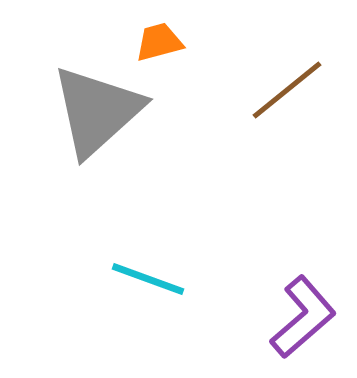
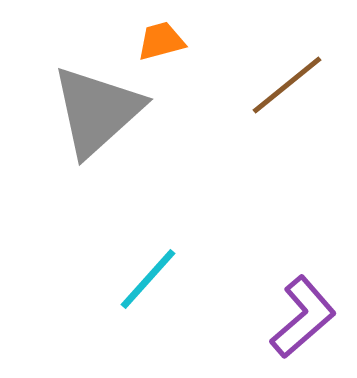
orange trapezoid: moved 2 px right, 1 px up
brown line: moved 5 px up
cyan line: rotated 68 degrees counterclockwise
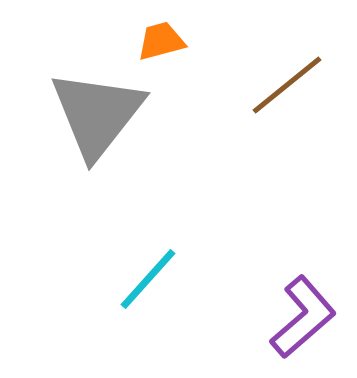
gray triangle: moved 3 px down; rotated 10 degrees counterclockwise
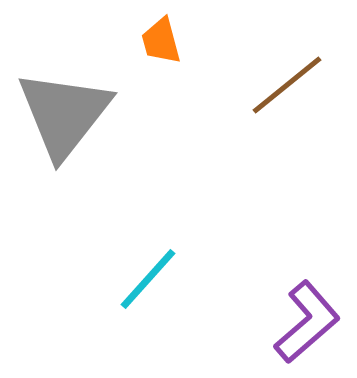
orange trapezoid: rotated 90 degrees counterclockwise
gray triangle: moved 33 px left
purple L-shape: moved 4 px right, 5 px down
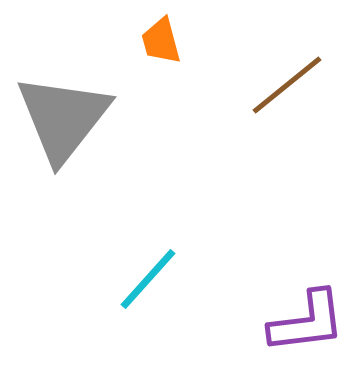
gray triangle: moved 1 px left, 4 px down
purple L-shape: rotated 34 degrees clockwise
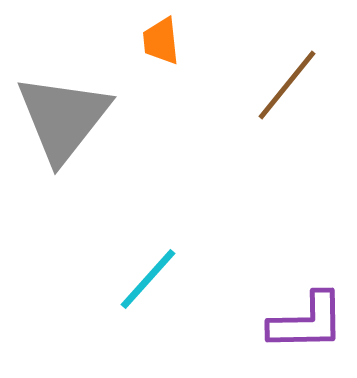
orange trapezoid: rotated 9 degrees clockwise
brown line: rotated 12 degrees counterclockwise
purple L-shape: rotated 6 degrees clockwise
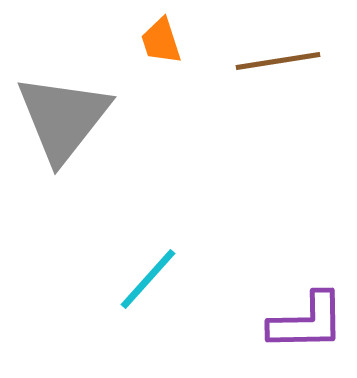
orange trapezoid: rotated 12 degrees counterclockwise
brown line: moved 9 px left, 24 px up; rotated 42 degrees clockwise
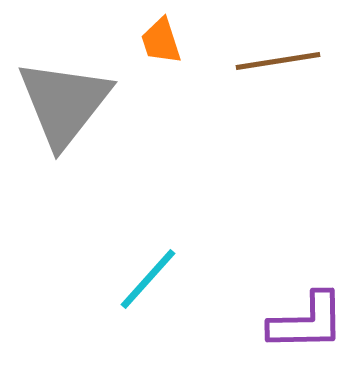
gray triangle: moved 1 px right, 15 px up
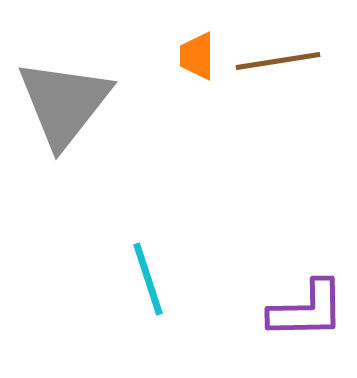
orange trapezoid: moved 36 px right, 15 px down; rotated 18 degrees clockwise
cyan line: rotated 60 degrees counterclockwise
purple L-shape: moved 12 px up
